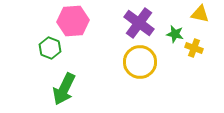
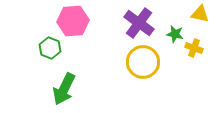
yellow circle: moved 3 px right
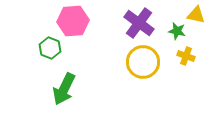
yellow triangle: moved 4 px left, 1 px down
green star: moved 2 px right, 3 px up
yellow cross: moved 8 px left, 8 px down
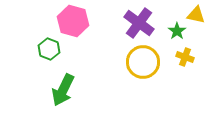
pink hexagon: rotated 20 degrees clockwise
green star: rotated 24 degrees clockwise
green hexagon: moved 1 px left, 1 px down
yellow cross: moved 1 px left, 1 px down
green arrow: moved 1 px left, 1 px down
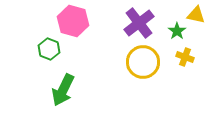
purple cross: rotated 16 degrees clockwise
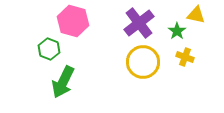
green arrow: moved 8 px up
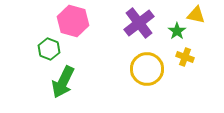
yellow circle: moved 4 px right, 7 px down
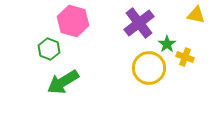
green star: moved 10 px left, 13 px down
yellow circle: moved 2 px right, 1 px up
green arrow: rotated 32 degrees clockwise
